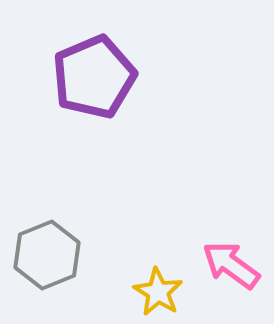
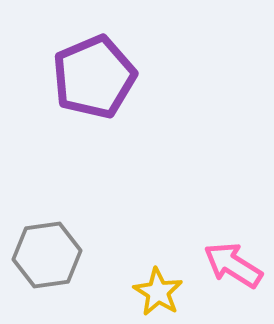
gray hexagon: rotated 14 degrees clockwise
pink arrow: moved 2 px right; rotated 4 degrees counterclockwise
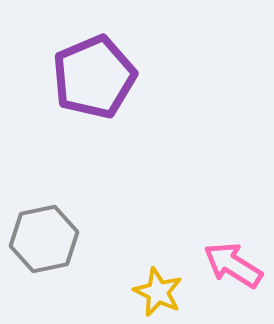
gray hexagon: moved 3 px left, 16 px up; rotated 4 degrees counterclockwise
yellow star: rotated 6 degrees counterclockwise
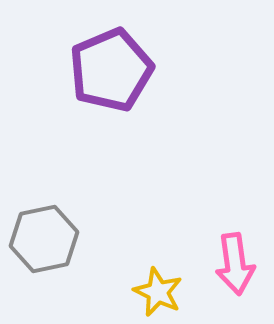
purple pentagon: moved 17 px right, 7 px up
pink arrow: moved 2 px right, 1 px up; rotated 130 degrees counterclockwise
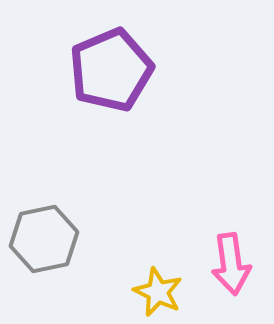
pink arrow: moved 4 px left
